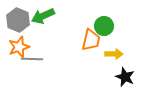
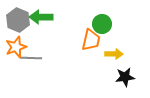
green arrow: moved 2 px left, 1 px down; rotated 25 degrees clockwise
green circle: moved 2 px left, 2 px up
orange star: moved 3 px left
gray line: moved 1 px left, 1 px up
black star: rotated 30 degrees counterclockwise
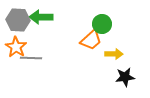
gray hexagon: rotated 20 degrees counterclockwise
orange trapezoid: rotated 35 degrees clockwise
orange star: rotated 20 degrees counterclockwise
